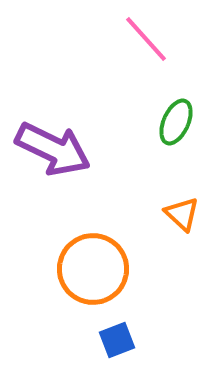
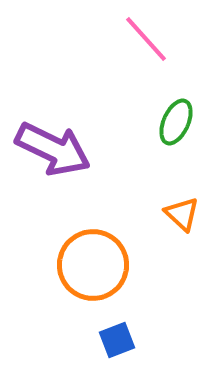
orange circle: moved 4 px up
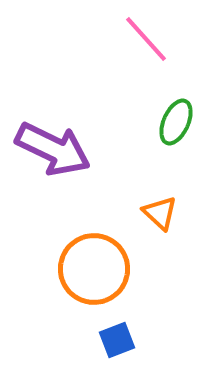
orange triangle: moved 22 px left, 1 px up
orange circle: moved 1 px right, 4 px down
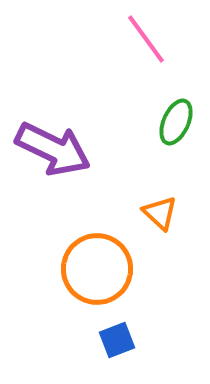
pink line: rotated 6 degrees clockwise
orange circle: moved 3 px right
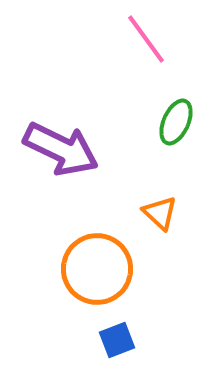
purple arrow: moved 8 px right
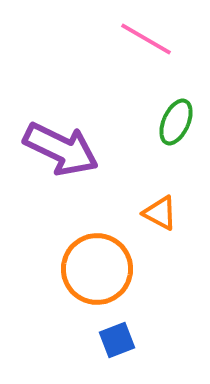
pink line: rotated 24 degrees counterclockwise
orange triangle: rotated 15 degrees counterclockwise
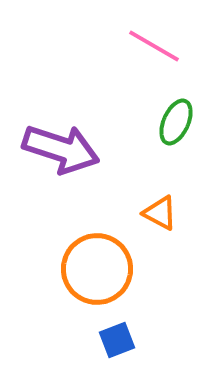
pink line: moved 8 px right, 7 px down
purple arrow: rotated 8 degrees counterclockwise
